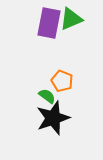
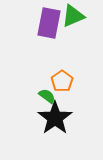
green triangle: moved 2 px right, 3 px up
orange pentagon: rotated 15 degrees clockwise
black star: moved 2 px right; rotated 16 degrees counterclockwise
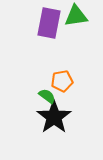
green triangle: moved 3 px right; rotated 15 degrees clockwise
orange pentagon: rotated 25 degrees clockwise
black star: moved 1 px left, 1 px up
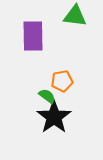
green triangle: moved 1 px left; rotated 15 degrees clockwise
purple rectangle: moved 16 px left, 13 px down; rotated 12 degrees counterclockwise
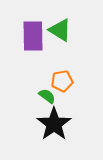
green triangle: moved 15 px left, 14 px down; rotated 25 degrees clockwise
black star: moved 7 px down
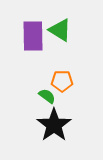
orange pentagon: rotated 10 degrees clockwise
black star: moved 1 px down
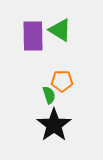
green semicircle: moved 2 px right, 1 px up; rotated 36 degrees clockwise
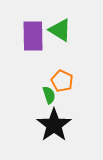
orange pentagon: rotated 25 degrees clockwise
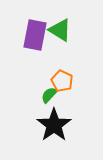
purple rectangle: moved 2 px right, 1 px up; rotated 12 degrees clockwise
green semicircle: rotated 120 degrees counterclockwise
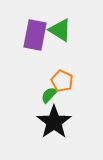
black star: moved 3 px up
